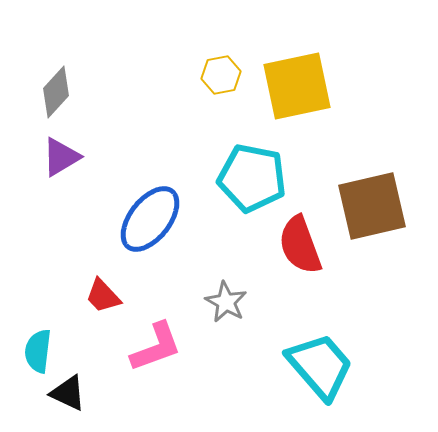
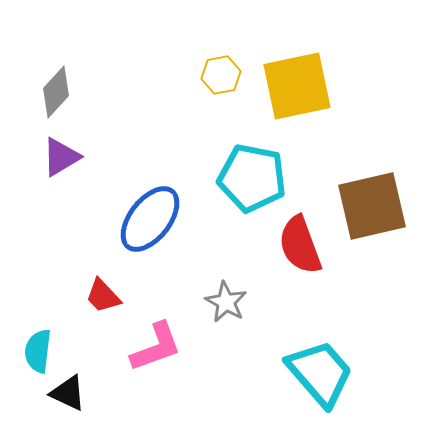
cyan trapezoid: moved 7 px down
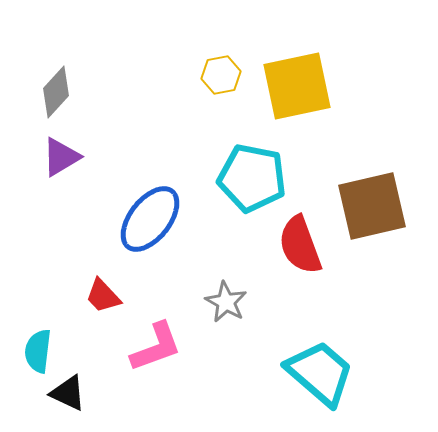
cyan trapezoid: rotated 8 degrees counterclockwise
